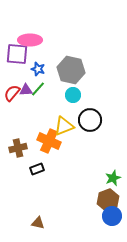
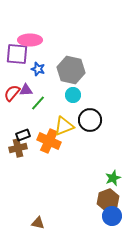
green line: moved 14 px down
black rectangle: moved 14 px left, 34 px up
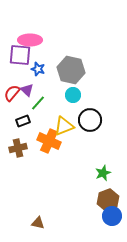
purple square: moved 3 px right, 1 px down
purple triangle: moved 1 px right; rotated 48 degrees clockwise
black rectangle: moved 14 px up
green star: moved 10 px left, 5 px up
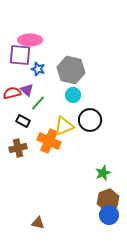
red semicircle: rotated 36 degrees clockwise
black rectangle: rotated 48 degrees clockwise
blue circle: moved 3 px left, 1 px up
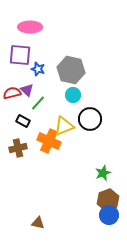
pink ellipse: moved 13 px up
black circle: moved 1 px up
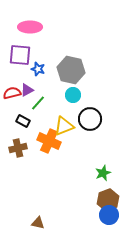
purple triangle: rotated 48 degrees clockwise
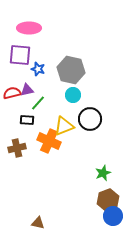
pink ellipse: moved 1 px left, 1 px down
purple triangle: rotated 16 degrees clockwise
black rectangle: moved 4 px right, 1 px up; rotated 24 degrees counterclockwise
brown cross: moved 1 px left
blue circle: moved 4 px right, 1 px down
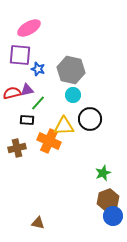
pink ellipse: rotated 30 degrees counterclockwise
yellow triangle: rotated 20 degrees clockwise
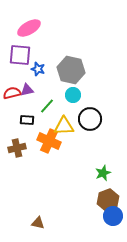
green line: moved 9 px right, 3 px down
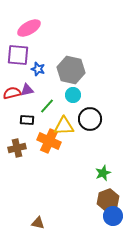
purple square: moved 2 px left
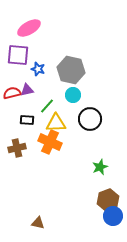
yellow triangle: moved 8 px left, 3 px up
orange cross: moved 1 px right, 1 px down
green star: moved 3 px left, 6 px up
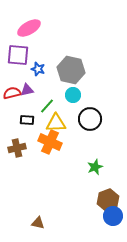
green star: moved 5 px left
